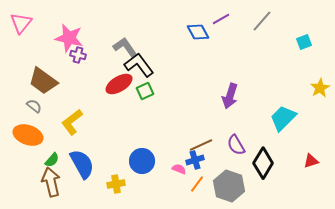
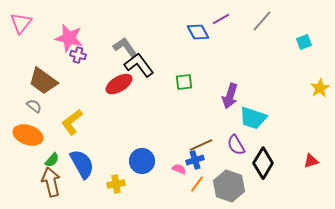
green square: moved 39 px right, 9 px up; rotated 18 degrees clockwise
cyan trapezoid: moved 30 px left; rotated 116 degrees counterclockwise
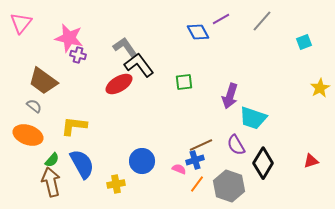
yellow L-shape: moved 2 px right, 4 px down; rotated 44 degrees clockwise
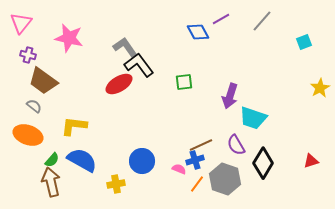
purple cross: moved 50 px left
blue semicircle: moved 4 px up; rotated 32 degrees counterclockwise
gray hexagon: moved 4 px left, 7 px up
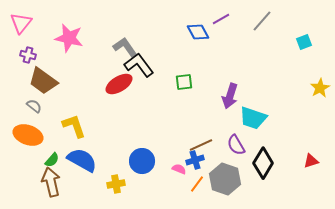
yellow L-shape: rotated 64 degrees clockwise
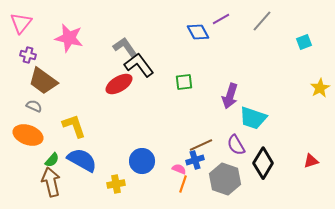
gray semicircle: rotated 14 degrees counterclockwise
orange line: moved 14 px left; rotated 18 degrees counterclockwise
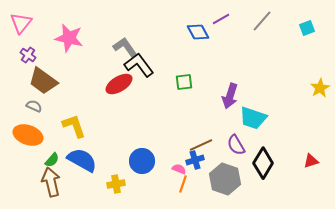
cyan square: moved 3 px right, 14 px up
purple cross: rotated 21 degrees clockwise
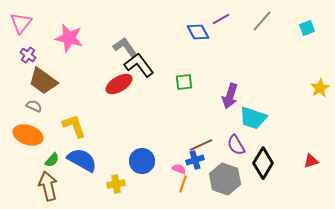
brown arrow: moved 3 px left, 4 px down
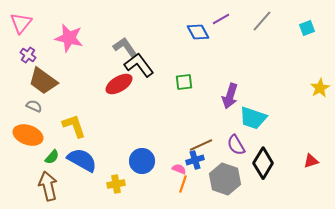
green semicircle: moved 3 px up
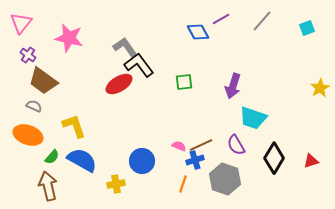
purple arrow: moved 3 px right, 10 px up
black diamond: moved 11 px right, 5 px up
pink semicircle: moved 23 px up
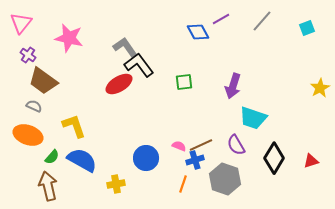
blue circle: moved 4 px right, 3 px up
